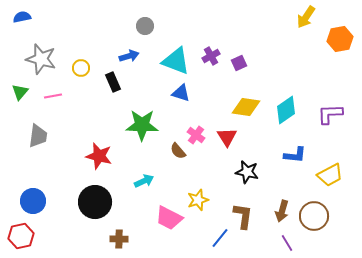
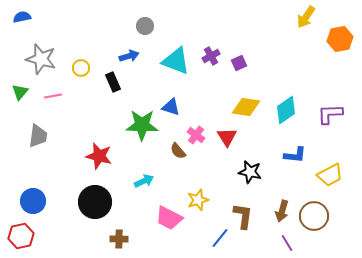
blue triangle: moved 10 px left, 14 px down
black star: moved 3 px right
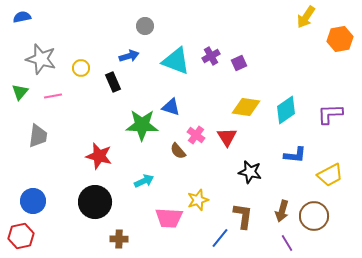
pink trapezoid: rotated 24 degrees counterclockwise
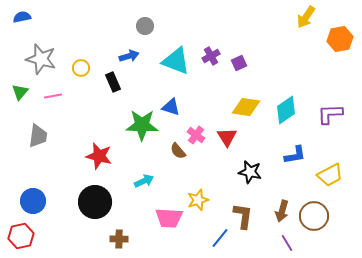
blue L-shape: rotated 15 degrees counterclockwise
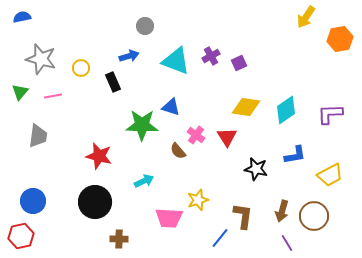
black star: moved 6 px right, 3 px up
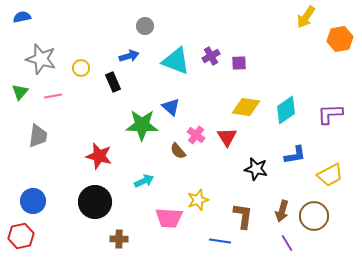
purple square: rotated 21 degrees clockwise
blue triangle: rotated 24 degrees clockwise
blue line: moved 3 px down; rotated 60 degrees clockwise
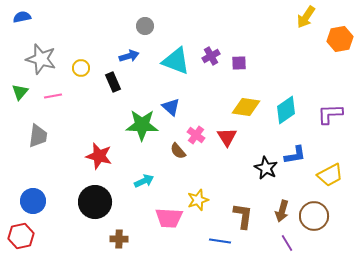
black star: moved 10 px right, 1 px up; rotated 15 degrees clockwise
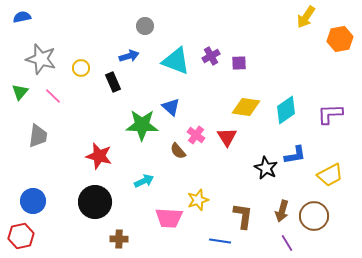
pink line: rotated 54 degrees clockwise
